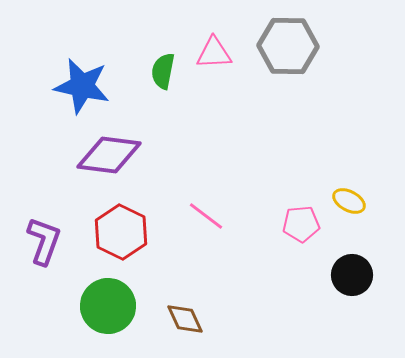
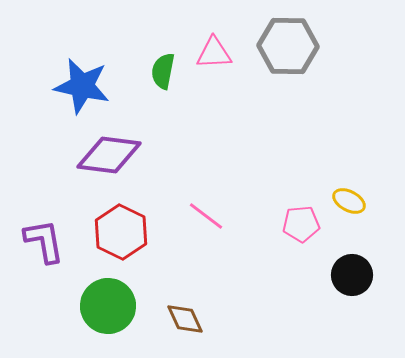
purple L-shape: rotated 30 degrees counterclockwise
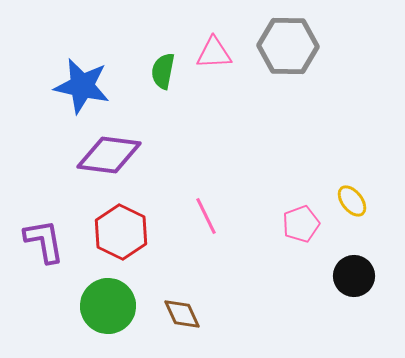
yellow ellipse: moved 3 px right; rotated 24 degrees clockwise
pink line: rotated 27 degrees clockwise
pink pentagon: rotated 15 degrees counterclockwise
black circle: moved 2 px right, 1 px down
brown diamond: moved 3 px left, 5 px up
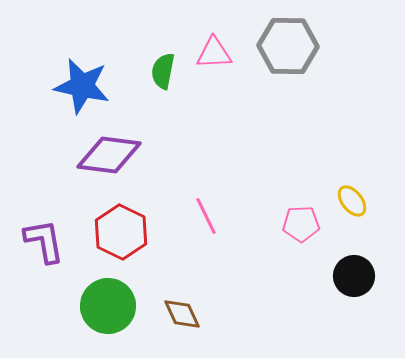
pink pentagon: rotated 18 degrees clockwise
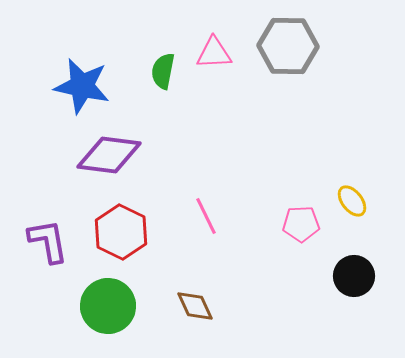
purple L-shape: moved 4 px right
brown diamond: moved 13 px right, 8 px up
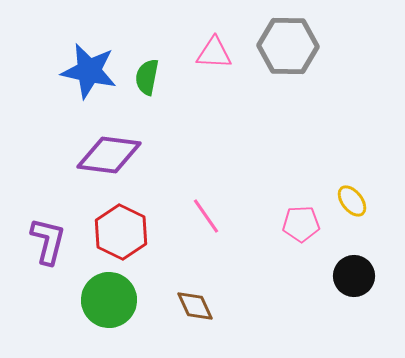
pink triangle: rotated 6 degrees clockwise
green semicircle: moved 16 px left, 6 px down
blue star: moved 7 px right, 15 px up
pink line: rotated 9 degrees counterclockwise
purple L-shape: rotated 24 degrees clockwise
green circle: moved 1 px right, 6 px up
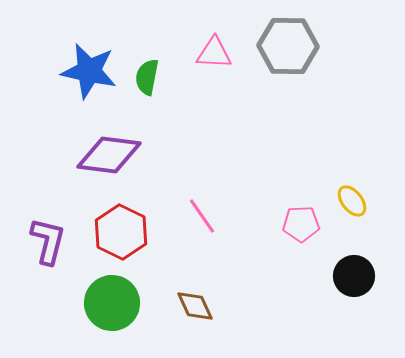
pink line: moved 4 px left
green circle: moved 3 px right, 3 px down
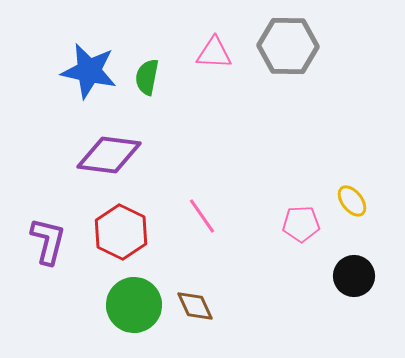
green circle: moved 22 px right, 2 px down
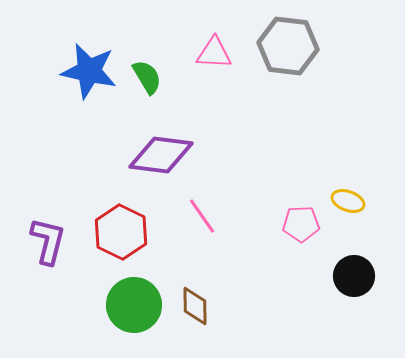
gray hexagon: rotated 6 degrees clockwise
green semicircle: rotated 138 degrees clockwise
purple diamond: moved 52 px right
yellow ellipse: moved 4 px left; rotated 32 degrees counterclockwise
brown diamond: rotated 24 degrees clockwise
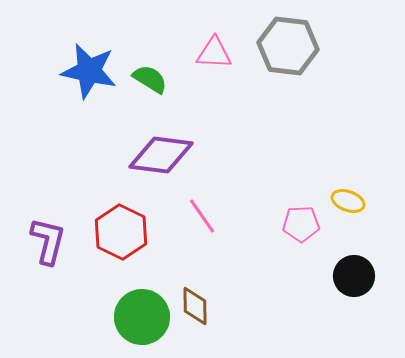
green semicircle: moved 3 px right, 2 px down; rotated 27 degrees counterclockwise
green circle: moved 8 px right, 12 px down
